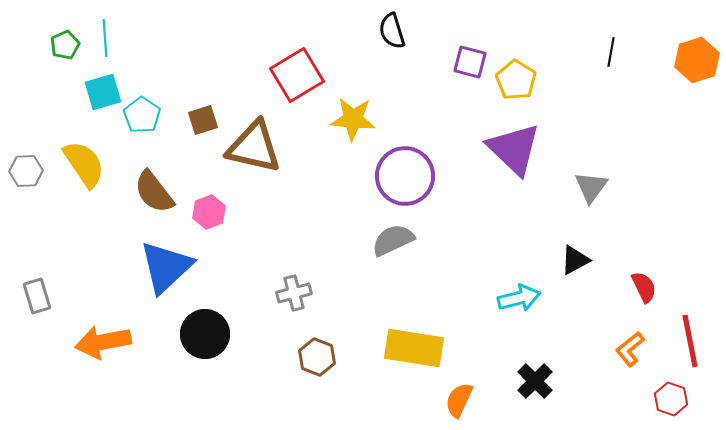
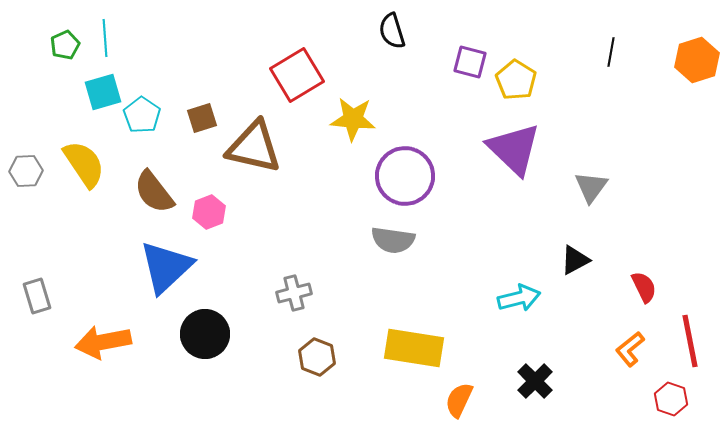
brown square: moved 1 px left, 2 px up
gray semicircle: rotated 147 degrees counterclockwise
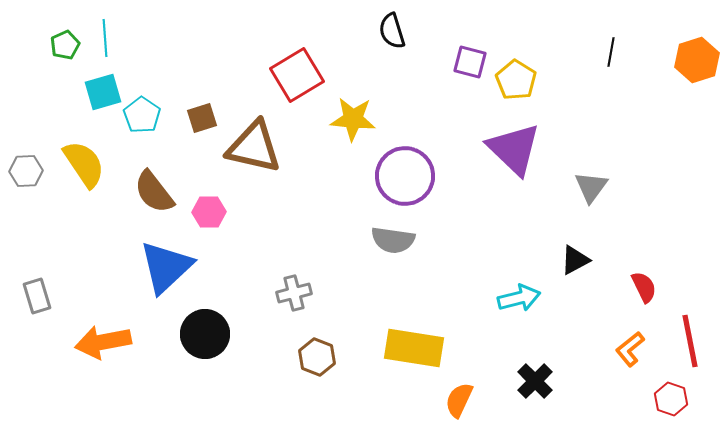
pink hexagon: rotated 20 degrees clockwise
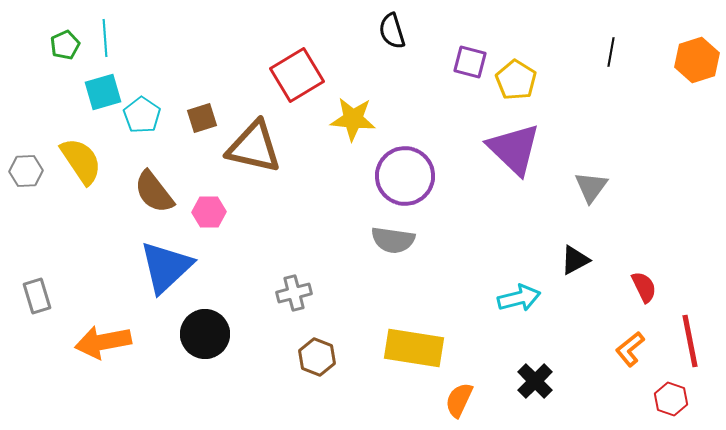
yellow semicircle: moved 3 px left, 3 px up
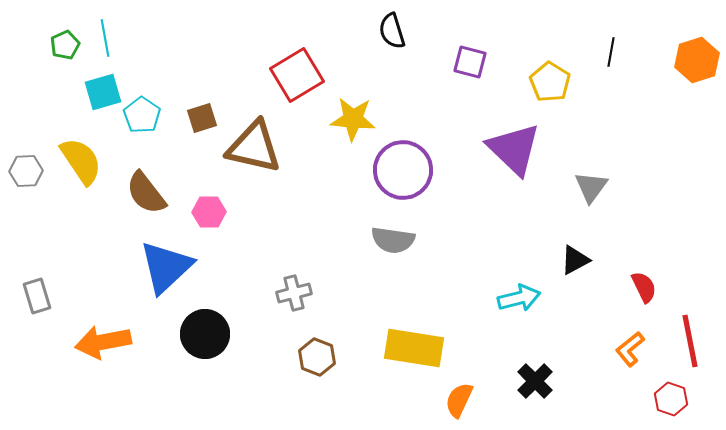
cyan line: rotated 6 degrees counterclockwise
yellow pentagon: moved 34 px right, 2 px down
purple circle: moved 2 px left, 6 px up
brown semicircle: moved 8 px left, 1 px down
